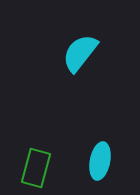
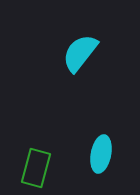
cyan ellipse: moved 1 px right, 7 px up
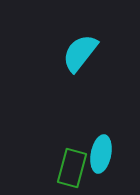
green rectangle: moved 36 px right
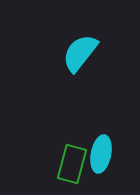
green rectangle: moved 4 px up
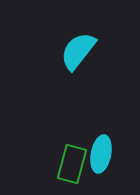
cyan semicircle: moved 2 px left, 2 px up
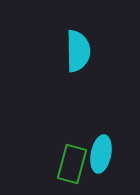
cyan semicircle: rotated 141 degrees clockwise
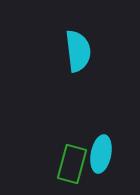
cyan semicircle: rotated 6 degrees counterclockwise
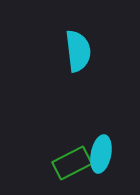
green rectangle: moved 1 px up; rotated 48 degrees clockwise
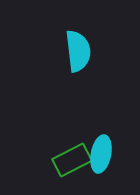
green rectangle: moved 3 px up
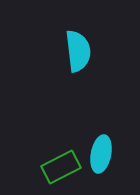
green rectangle: moved 11 px left, 7 px down
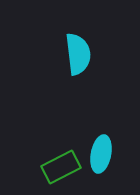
cyan semicircle: moved 3 px down
